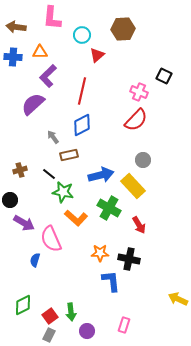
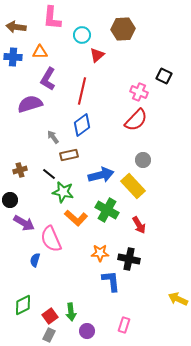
purple L-shape: moved 3 px down; rotated 15 degrees counterclockwise
purple semicircle: moved 3 px left; rotated 25 degrees clockwise
blue diamond: rotated 10 degrees counterclockwise
green cross: moved 2 px left, 2 px down
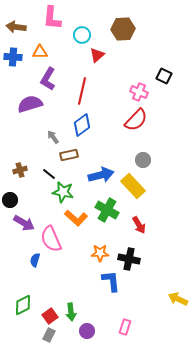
pink rectangle: moved 1 px right, 2 px down
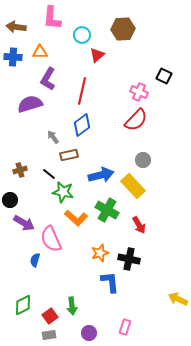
orange star: rotated 18 degrees counterclockwise
blue L-shape: moved 1 px left, 1 px down
green arrow: moved 1 px right, 6 px up
purple circle: moved 2 px right, 2 px down
gray rectangle: rotated 56 degrees clockwise
